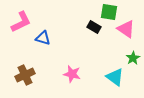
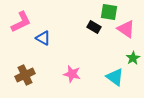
blue triangle: rotated 14 degrees clockwise
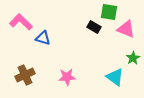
pink L-shape: rotated 110 degrees counterclockwise
pink triangle: rotated 12 degrees counterclockwise
blue triangle: rotated 14 degrees counterclockwise
pink star: moved 5 px left, 3 px down; rotated 18 degrees counterclockwise
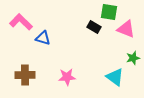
green star: rotated 16 degrees clockwise
brown cross: rotated 24 degrees clockwise
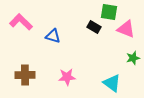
blue triangle: moved 10 px right, 2 px up
cyan triangle: moved 3 px left, 6 px down
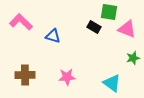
pink triangle: moved 1 px right
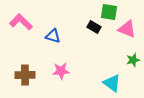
green star: moved 2 px down
pink star: moved 6 px left, 6 px up
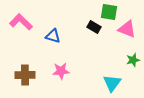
cyan triangle: rotated 30 degrees clockwise
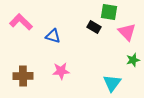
pink triangle: moved 3 px down; rotated 24 degrees clockwise
brown cross: moved 2 px left, 1 px down
